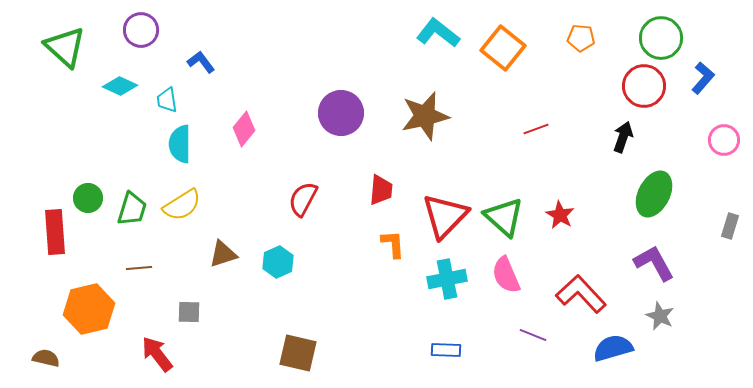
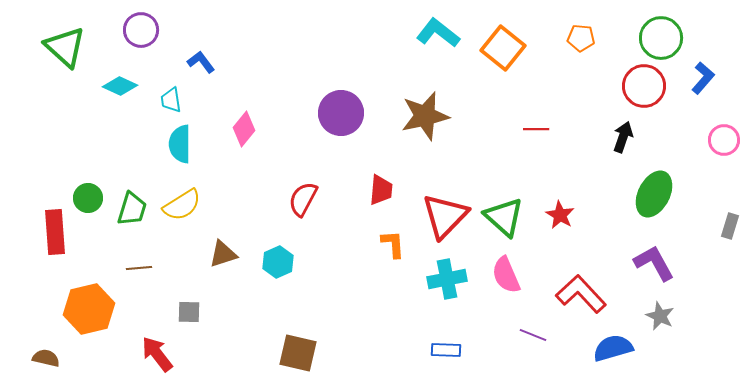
cyan trapezoid at (167, 100): moved 4 px right
red line at (536, 129): rotated 20 degrees clockwise
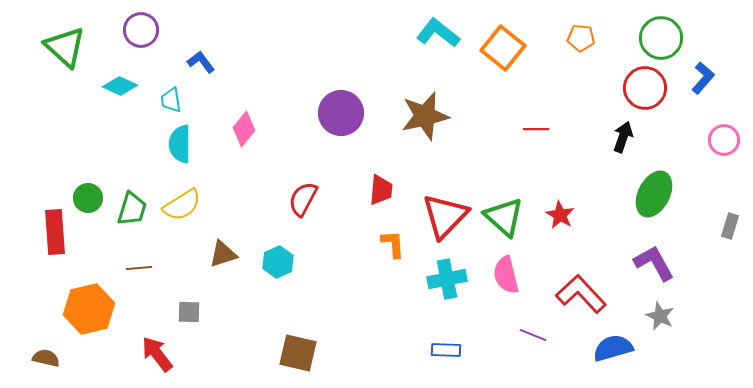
red circle at (644, 86): moved 1 px right, 2 px down
pink semicircle at (506, 275): rotated 9 degrees clockwise
